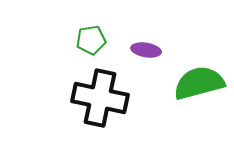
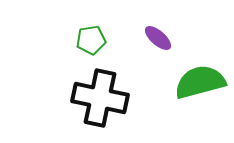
purple ellipse: moved 12 px right, 12 px up; rotated 32 degrees clockwise
green semicircle: moved 1 px right, 1 px up
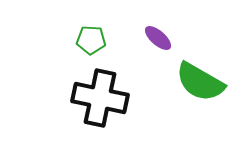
green pentagon: rotated 12 degrees clockwise
green semicircle: rotated 135 degrees counterclockwise
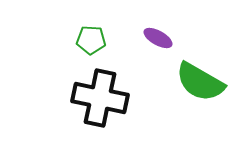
purple ellipse: rotated 12 degrees counterclockwise
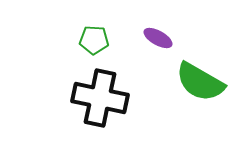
green pentagon: moved 3 px right
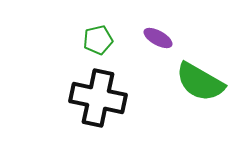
green pentagon: moved 4 px right; rotated 16 degrees counterclockwise
black cross: moved 2 px left
